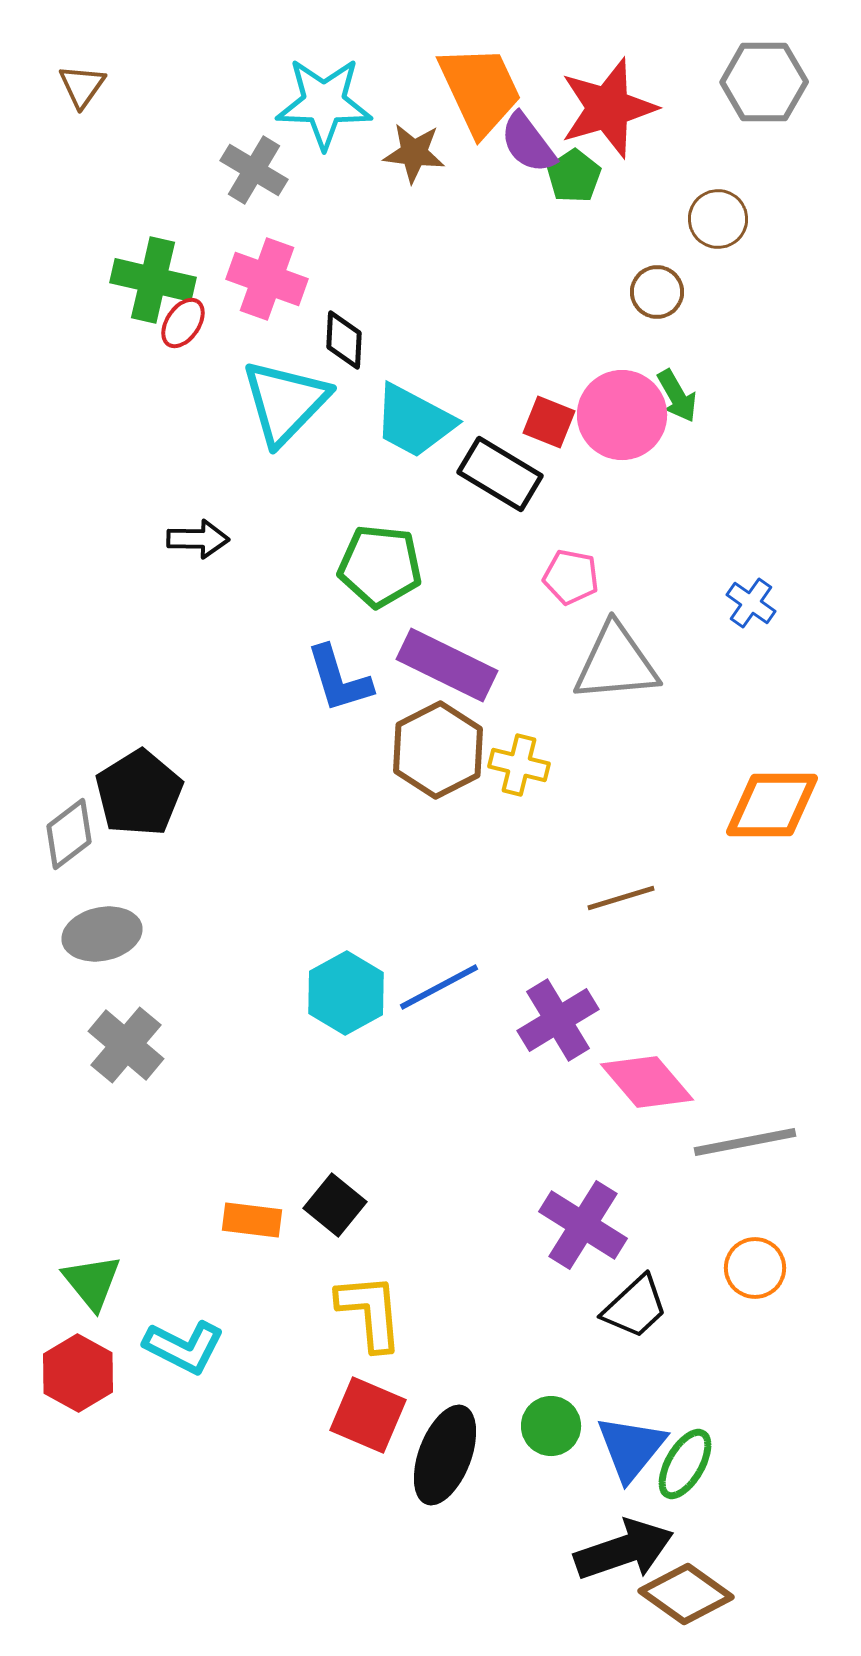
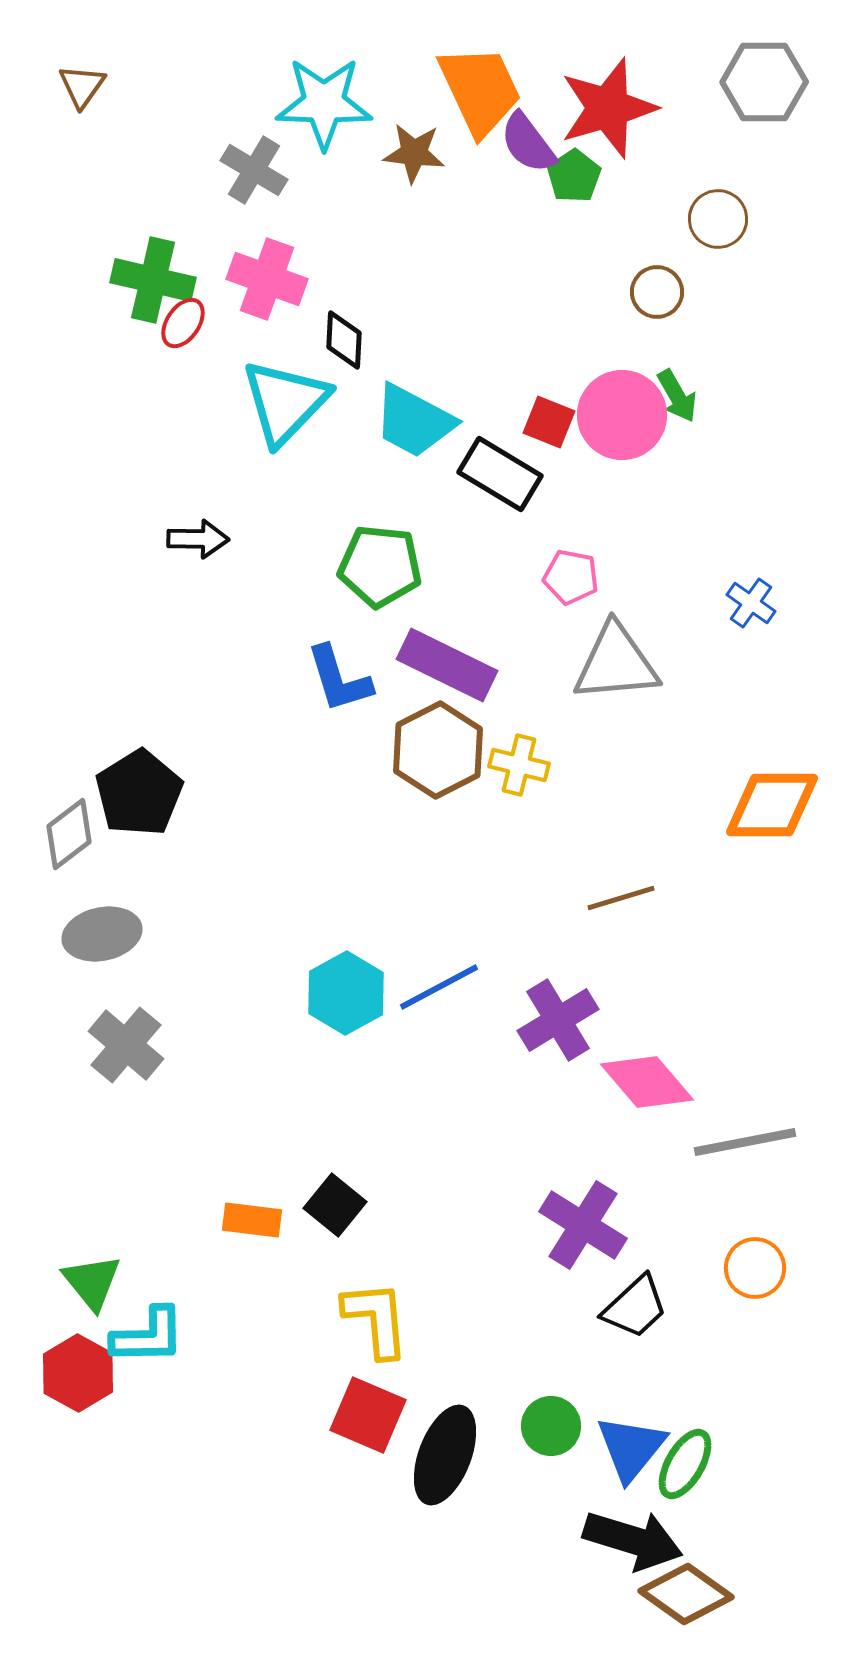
yellow L-shape at (370, 1312): moved 6 px right, 7 px down
cyan L-shape at (184, 1347): moved 36 px left, 11 px up; rotated 28 degrees counterclockwise
black arrow at (624, 1550): moved 9 px right, 10 px up; rotated 36 degrees clockwise
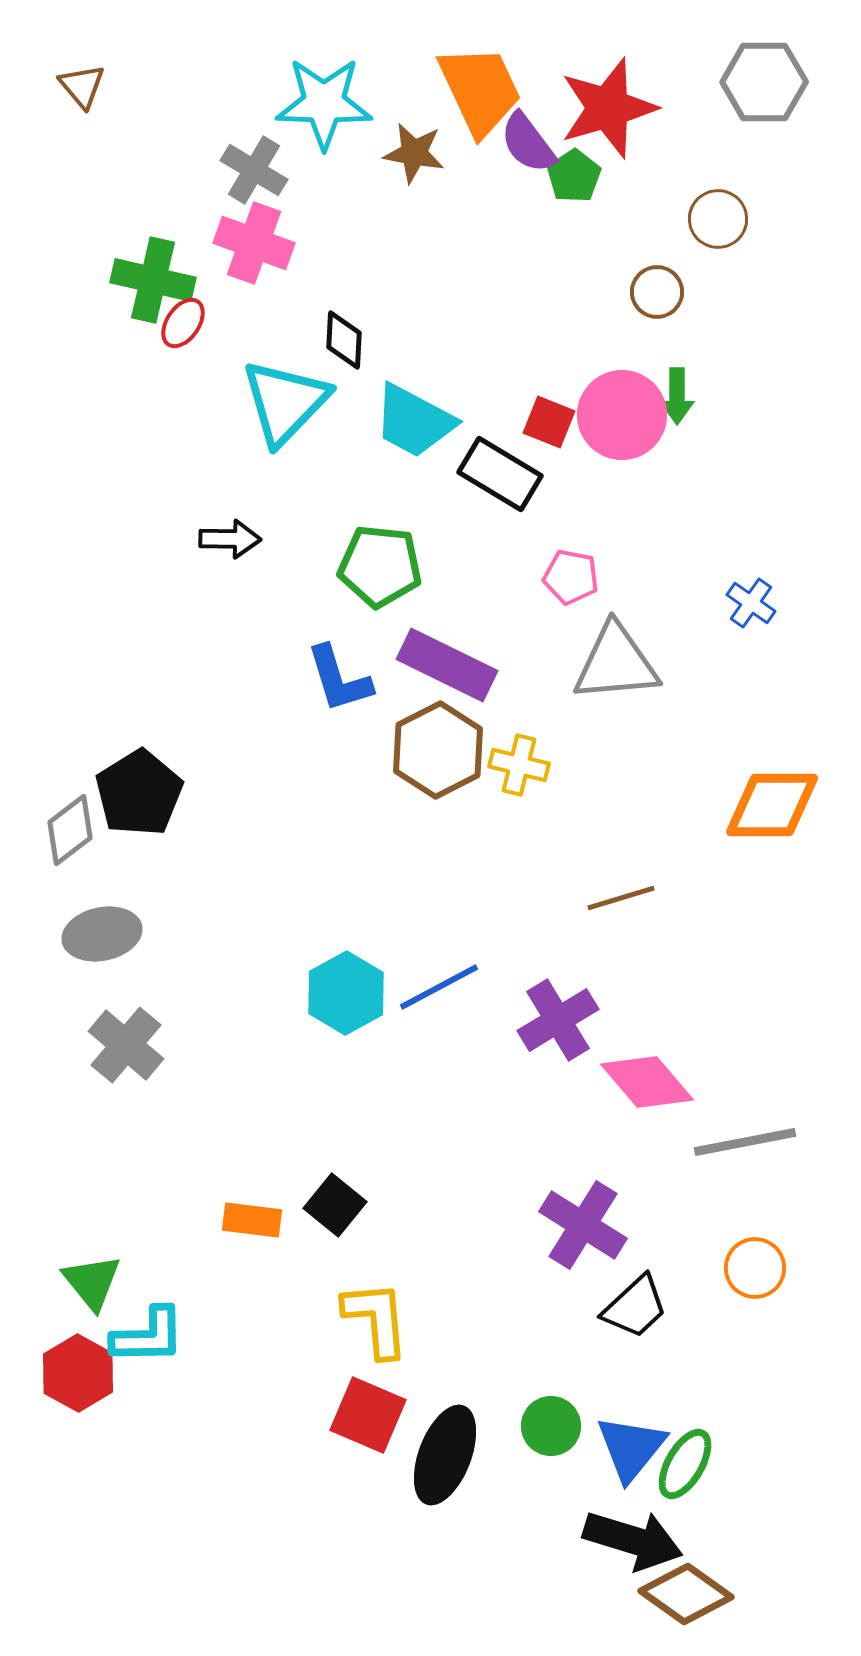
brown triangle at (82, 86): rotated 15 degrees counterclockwise
brown star at (414, 153): rotated 4 degrees clockwise
pink cross at (267, 279): moved 13 px left, 36 px up
green arrow at (677, 396): rotated 30 degrees clockwise
black arrow at (198, 539): moved 32 px right
gray diamond at (69, 834): moved 1 px right, 4 px up
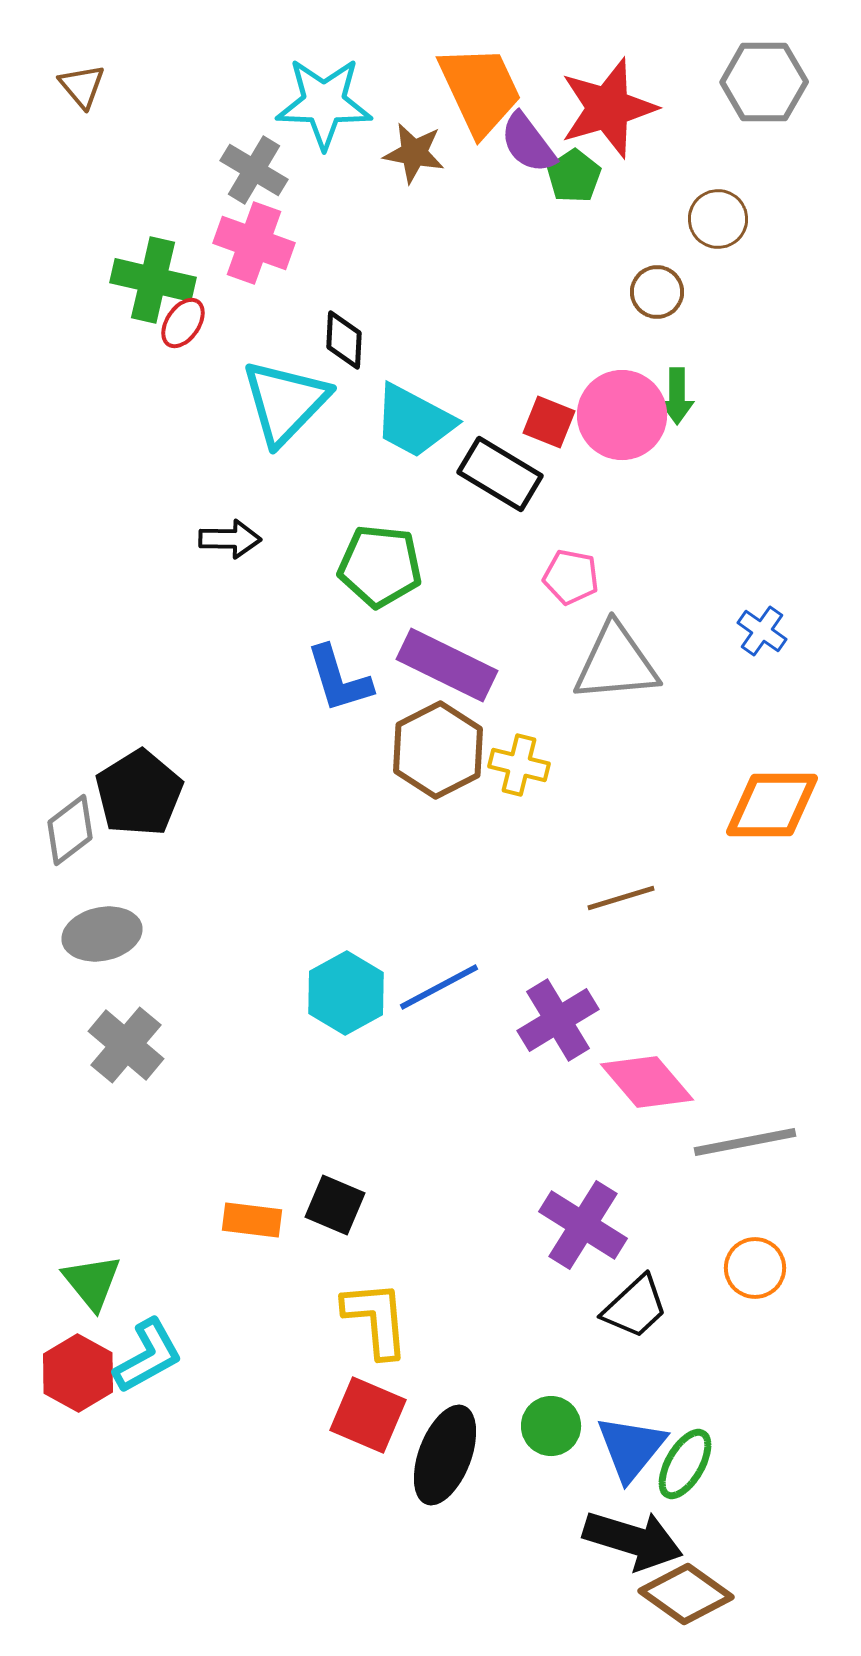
blue cross at (751, 603): moved 11 px right, 28 px down
black square at (335, 1205): rotated 16 degrees counterclockwise
cyan L-shape at (148, 1336): moved 20 px down; rotated 28 degrees counterclockwise
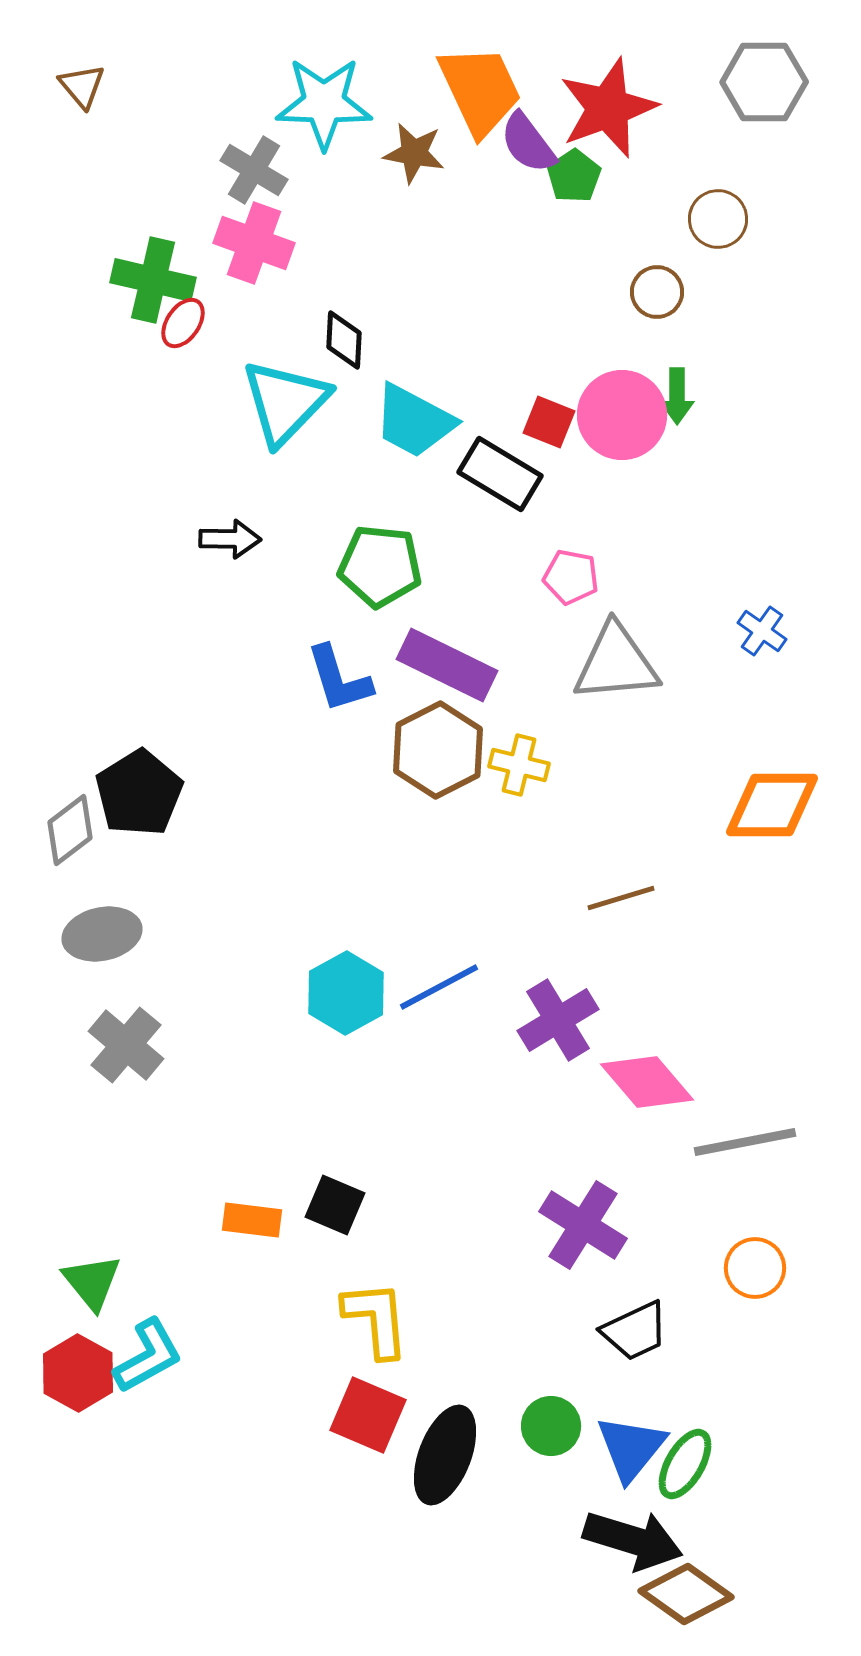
red star at (608, 108): rotated 4 degrees counterclockwise
black trapezoid at (635, 1307): moved 24 px down; rotated 18 degrees clockwise
